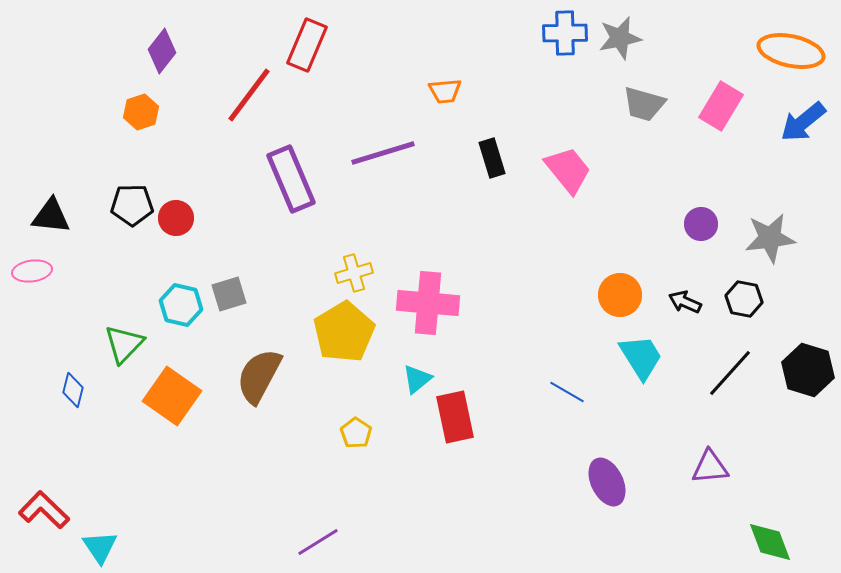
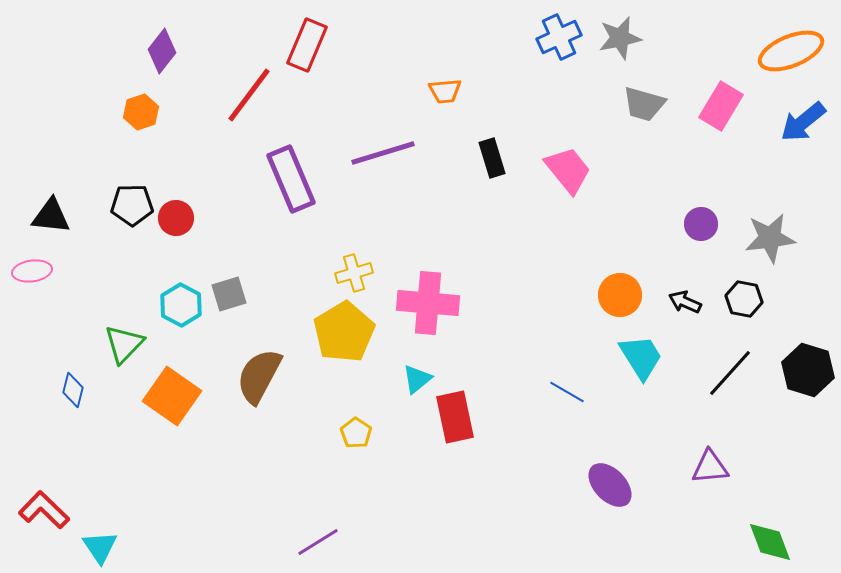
blue cross at (565, 33): moved 6 px left, 4 px down; rotated 24 degrees counterclockwise
orange ellipse at (791, 51): rotated 34 degrees counterclockwise
cyan hexagon at (181, 305): rotated 15 degrees clockwise
purple ellipse at (607, 482): moved 3 px right, 3 px down; rotated 18 degrees counterclockwise
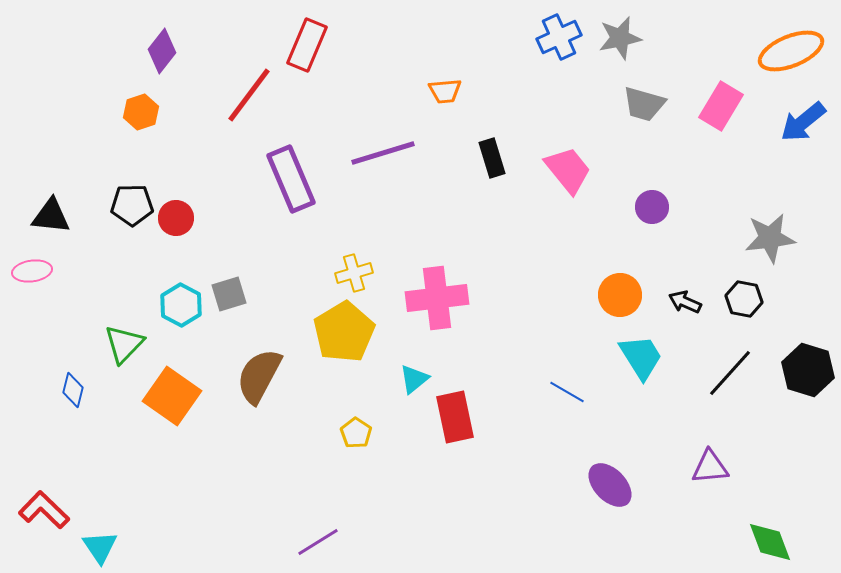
purple circle at (701, 224): moved 49 px left, 17 px up
pink cross at (428, 303): moved 9 px right, 5 px up; rotated 12 degrees counterclockwise
cyan triangle at (417, 379): moved 3 px left
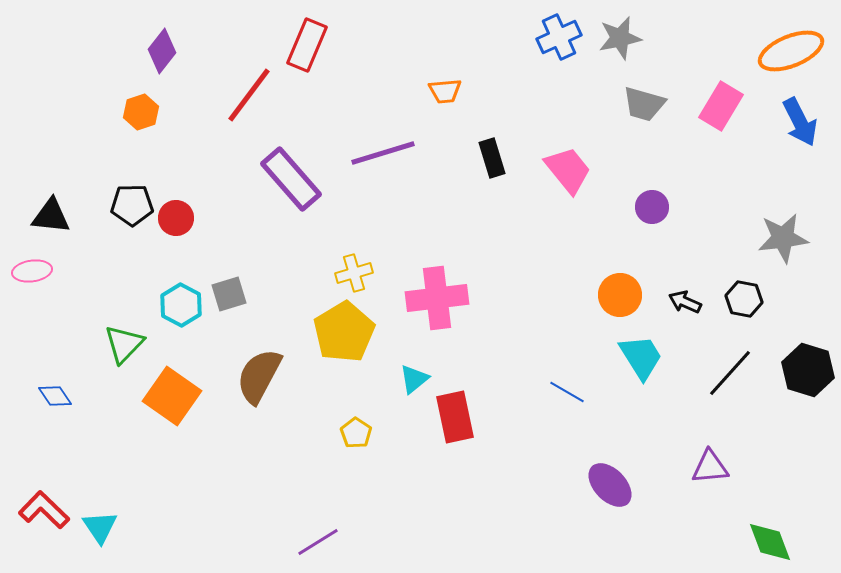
blue arrow at (803, 122): moved 3 px left; rotated 78 degrees counterclockwise
purple rectangle at (291, 179): rotated 18 degrees counterclockwise
gray star at (770, 238): moved 13 px right
blue diamond at (73, 390): moved 18 px left, 6 px down; rotated 48 degrees counterclockwise
cyan triangle at (100, 547): moved 20 px up
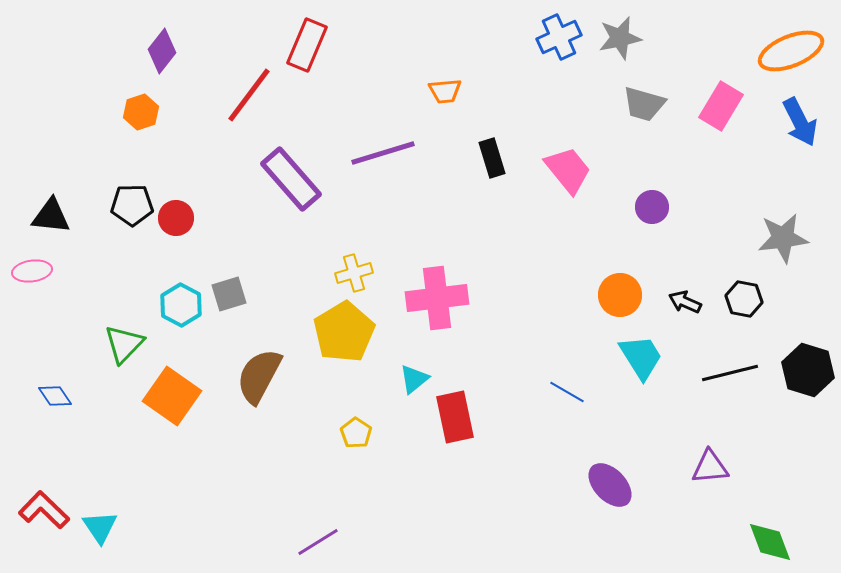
black line at (730, 373): rotated 34 degrees clockwise
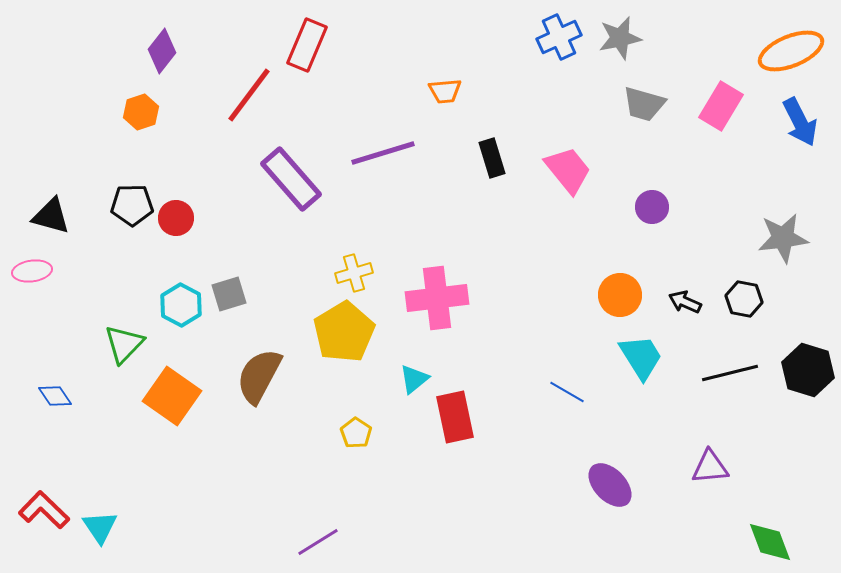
black triangle at (51, 216): rotated 9 degrees clockwise
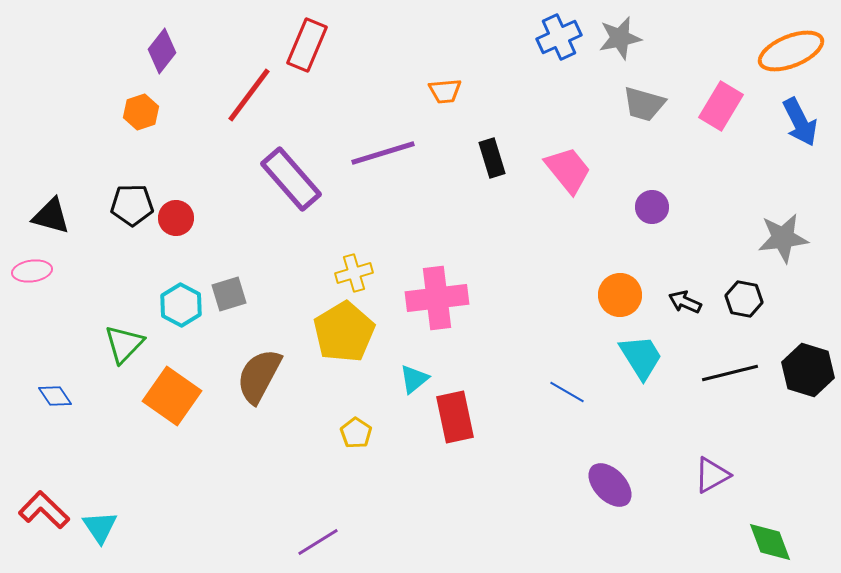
purple triangle at (710, 467): moved 2 px right, 8 px down; rotated 24 degrees counterclockwise
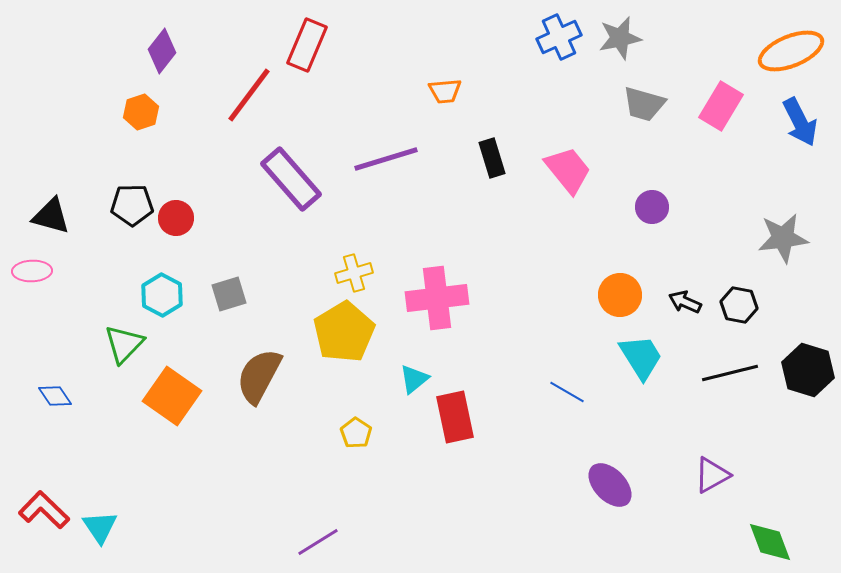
purple line at (383, 153): moved 3 px right, 6 px down
pink ellipse at (32, 271): rotated 6 degrees clockwise
black hexagon at (744, 299): moved 5 px left, 6 px down
cyan hexagon at (181, 305): moved 19 px left, 10 px up
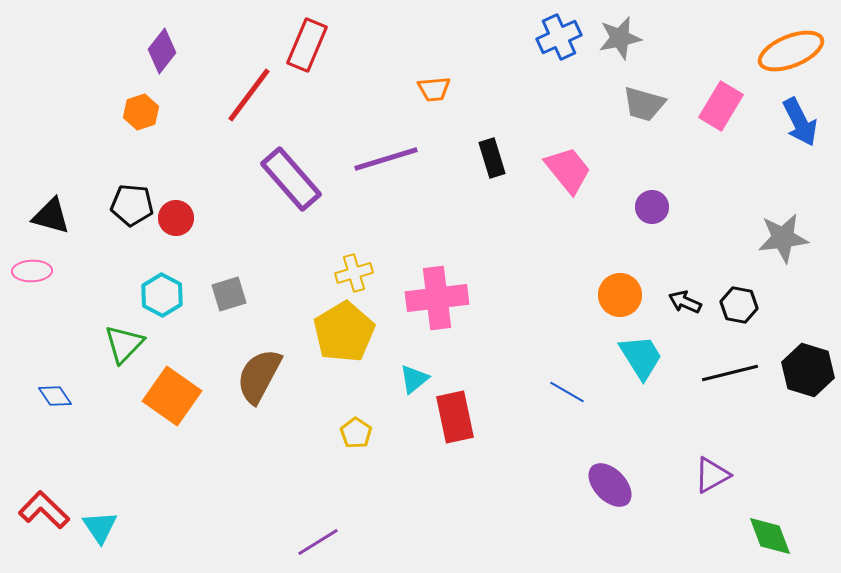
orange trapezoid at (445, 91): moved 11 px left, 2 px up
black pentagon at (132, 205): rotated 6 degrees clockwise
green diamond at (770, 542): moved 6 px up
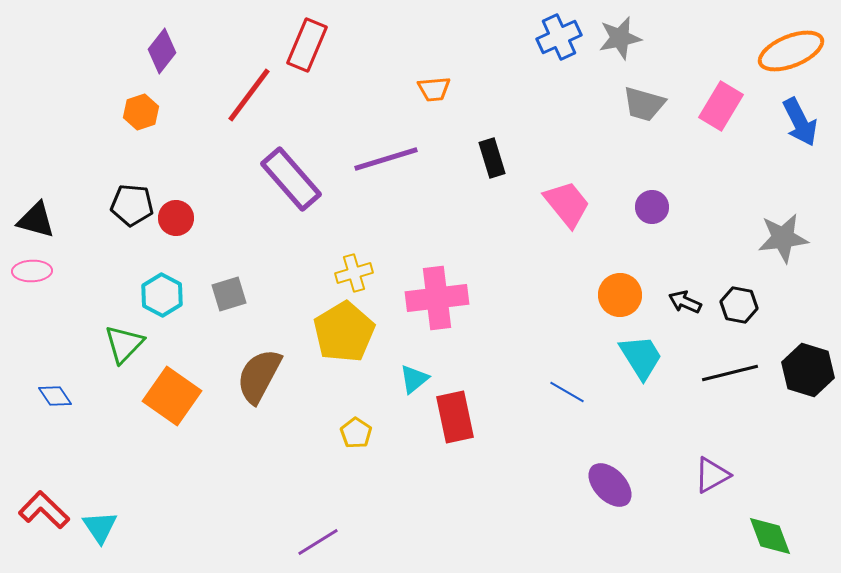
pink trapezoid at (568, 170): moved 1 px left, 34 px down
black triangle at (51, 216): moved 15 px left, 4 px down
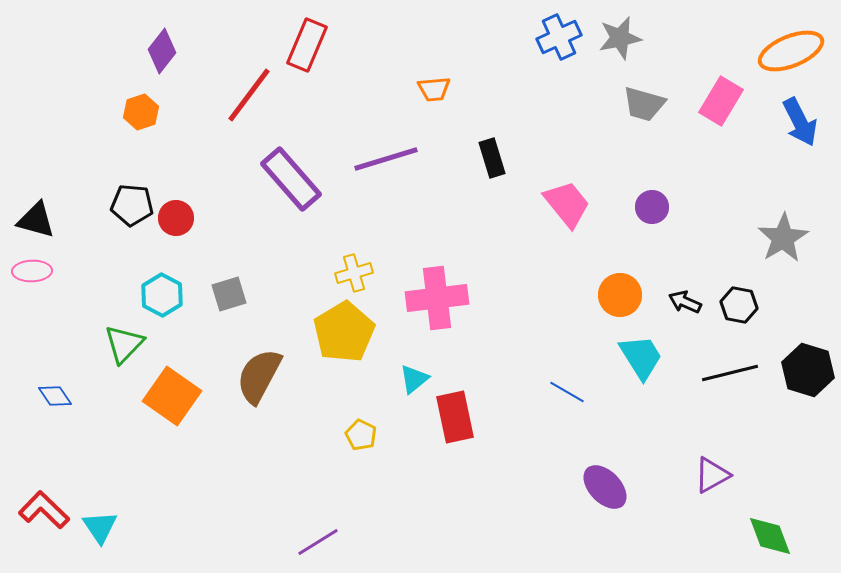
pink rectangle at (721, 106): moved 5 px up
gray star at (783, 238): rotated 24 degrees counterclockwise
yellow pentagon at (356, 433): moved 5 px right, 2 px down; rotated 8 degrees counterclockwise
purple ellipse at (610, 485): moved 5 px left, 2 px down
